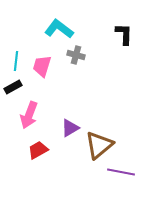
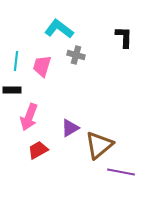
black L-shape: moved 3 px down
black rectangle: moved 1 px left, 3 px down; rotated 30 degrees clockwise
pink arrow: moved 2 px down
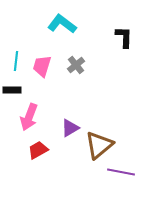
cyan L-shape: moved 3 px right, 5 px up
gray cross: moved 10 px down; rotated 36 degrees clockwise
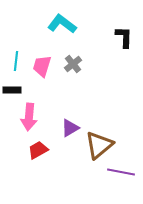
gray cross: moved 3 px left, 1 px up
pink arrow: rotated 16 degrees counterclockwise
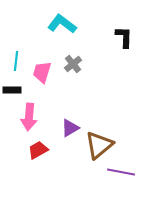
pink trapezoid: moved 6 px down
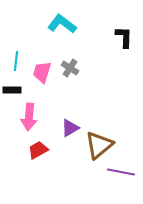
gray cross: moved 3 px left, 4 px down; rotated 18 degrees counterclockwise
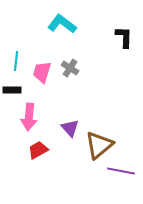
purple triangle: rotated 42 degrees counterclockwise
purple line: moved 1 px up
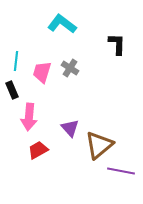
black L-shape: moved 7 px left, 7 px down
black rectangle: rotated 66 degrees clockwise
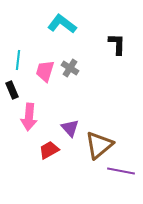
cyan line: moved 2 px right, 1 px up
pink trapezoid: moved 3 px right, 1 px up
red trapezoid: moved 11 px right
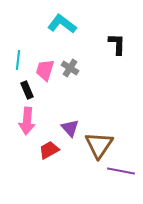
pink trapezoid: moved 1 px up
black rectangle: moved 15 px right
pink arrow: moved 2 px left, 4 px down
brown triangle: rotated 16 degrees counterclockwise
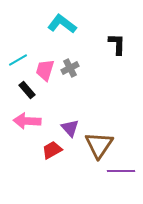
cyan line: rotated 54 degrees clockwise
gray cross: rotated 30 degrees clockwise
black rectangle: rotated 18 degrees counterclockwise
pink arrow: rotated 88 degrees clockwise
red trapezoid: moved 3 px right
purple line: rotated 12 degrees counterclockwise
